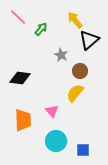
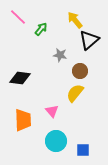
gray star: moved 1 px left; rotated 16 degrees counterclockwise
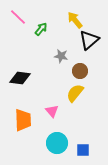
gray star: moved 1 px right, 1 px down
cyan circle: moved 1 px right, 2 px down
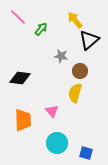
yellow semicircle: rotated 24 degrees counterclockwise
blue square: moved 3 px right, 3 px down; rotated 16 degrees clockwise
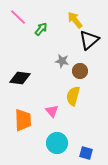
gray star: moved 1 px right, 5 px down
yellow semicircle: moved 2 px left, 3 px down
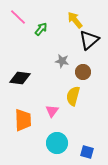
brown circle: moved 3 px right, 1 px down
pink triangle: rotated 16 degrees clockwise
blue square: moved 1 px right, 1 px up
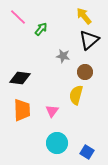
yellow arrow: moved 9 px right, 4 px up
gray star: moved 1 px right, 5 px up
brown circle: moved 2 px right
yellow semicircle: moved 3 px right, 1 px up
orange trapezoid: moved 1 px left, 10 px up
blue square: rotated 16 degrees clockwise
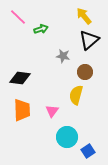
green arrow: rotated 32 degrees clockwise
cyan circle: moved 10 px right, 6 px up
blue square: moved 1 px right, 1 px up; rotated 24 degrees clockwise
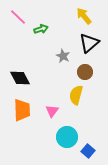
black triangle: moved 3 px down
gray star: rotated 16 degrees clockwise
black diamond: rotated 55 degrees clockwise
blue square: rotated 16 degrees counterclockwise
